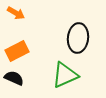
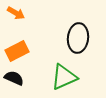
green triangle: moved 1 px left, 2 px down
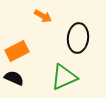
orange arrow: moved 27 px right, 3 px down
